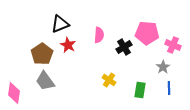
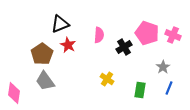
pink pentagon: rotated 15 degrees clockwise
pink cross: moved 10 px up
yellow cross: moved 2 px left, 1 px up
blue line: rotated 24 degrees clockwise
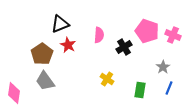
pink pentagon: moved 2 px up
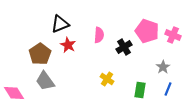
brown pentagon: moved 2 px left
blue line: moved 1 px left, 1 px down
pink diamond: rotated 40 degrees counterclockwise
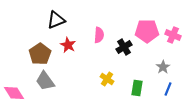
black triangle: moved 4 px left, 4 px up
pink pentagon: rotated 20 degrees counterclockwise
green rectangle: moved 3 px left, 2 px up
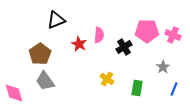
red star: moved 11 px right, 1 px up
blue line: moved 6 px right
pink diamond: rotated 15 degrees clockwise
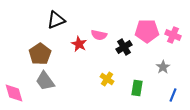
pink semicircle: rotated 98 degrees clockwise
blue line: moved 1 px left, 6 px down
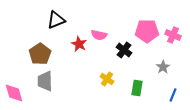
black cross: moved 3 px down; rotated 21 degrees counterclockwise
gray trapezoid: rotated 35 degrees clockwise
